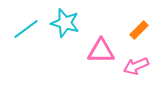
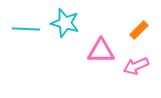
cyan line: rotated 40 degrees clockwise
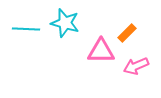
orange rectangle: moved 12 px left, 3 px down
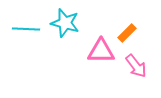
pink arrow: rotated 105 degrees counterclockwise
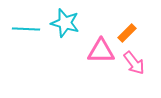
pink arrow: moved 2 px left, 3 px up
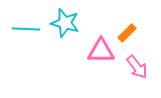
pink arrow: moved 3 px right, 4 px down
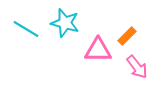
cyan line: rotated 28 degrees clockwise
orange rectangle: moved 3 px down
pink triangle: moved 3 px left, 1 px up
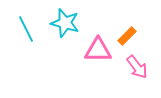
cyan line: rotated 32 degrees clockwise
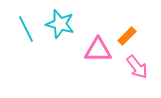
cyan star: moved 5 px left, 1 px down
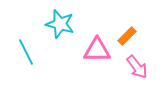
cyan line: moved 23 px down
pink triangle: moved 1 px left
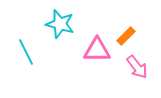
orange rectangle: moved 1 px left
